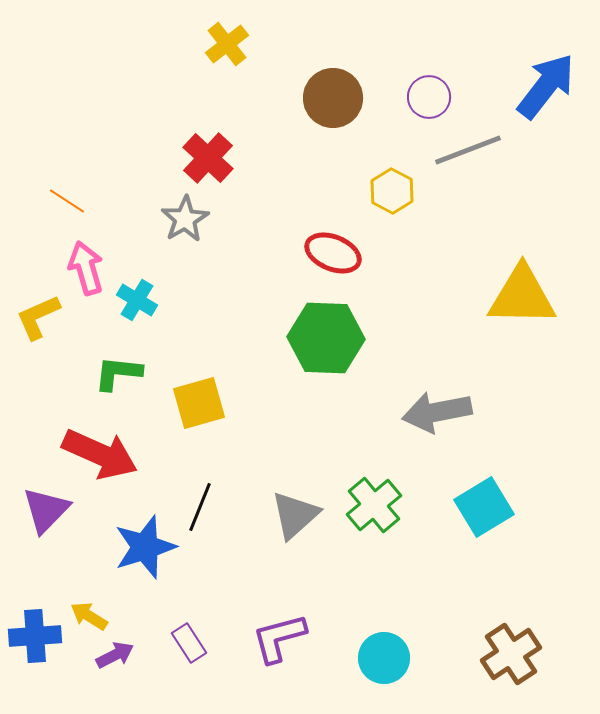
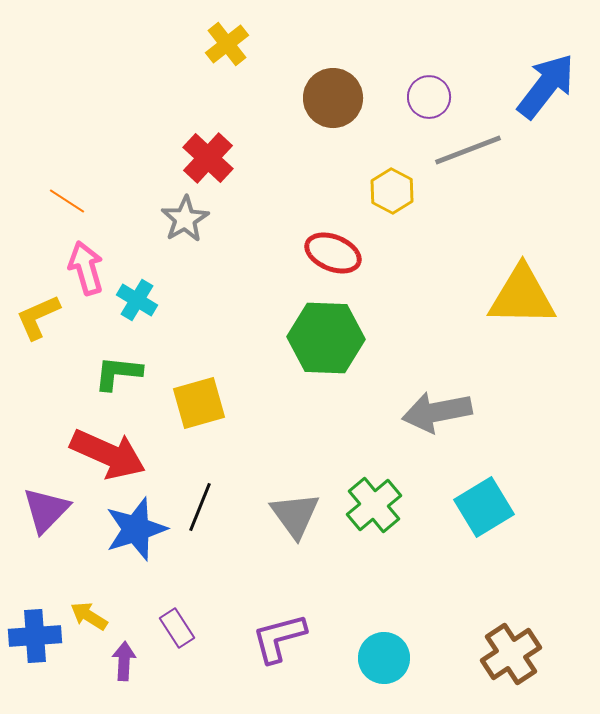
red arrow: moved 8 px right
gray triangle: rotated 24 degrees counterclockwise
blue star: moved 9 px left, 18 px up
purple rectangle: moved 12 px left, 15 px up
purple arrow: moved 9 px right, 6 px down; rotated 60 degrees counterclockwise
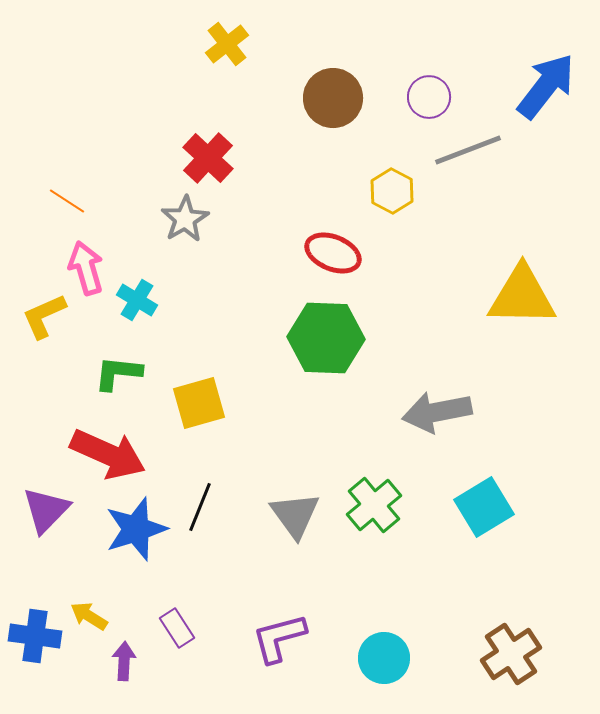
yellow L-shape: moved 6 px right, 1 px up
blue cross: rotated 12 degrees clockwise
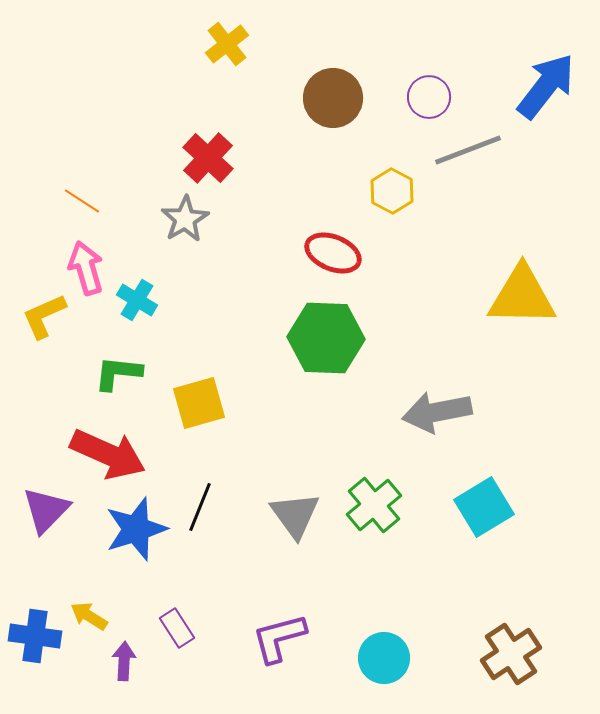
orange line: moved 15 px right
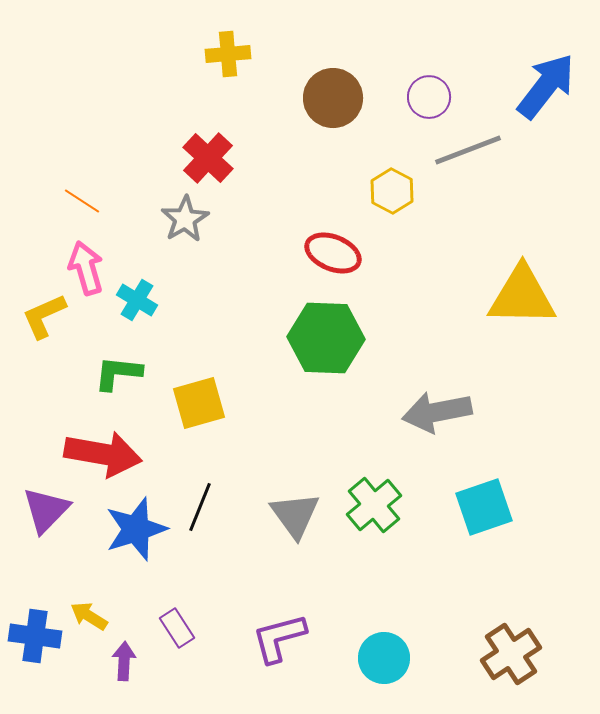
yellow cross: moved 1 px right, 10 px down; rotated 33 degrees clockwise
red arrow: moved 5 px left; rotated 14 degrees counterclockwise
cyan square: rotated 12 degrees clockwise
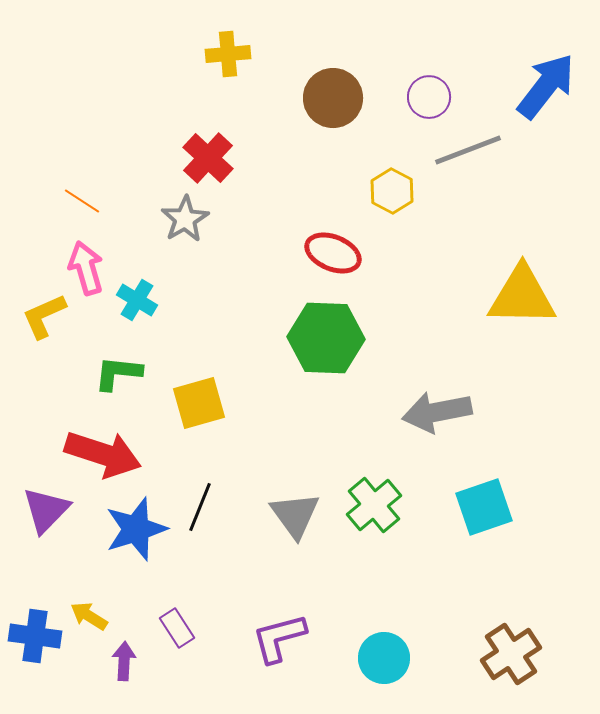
red arrow: rotated 8 degrees clockwise
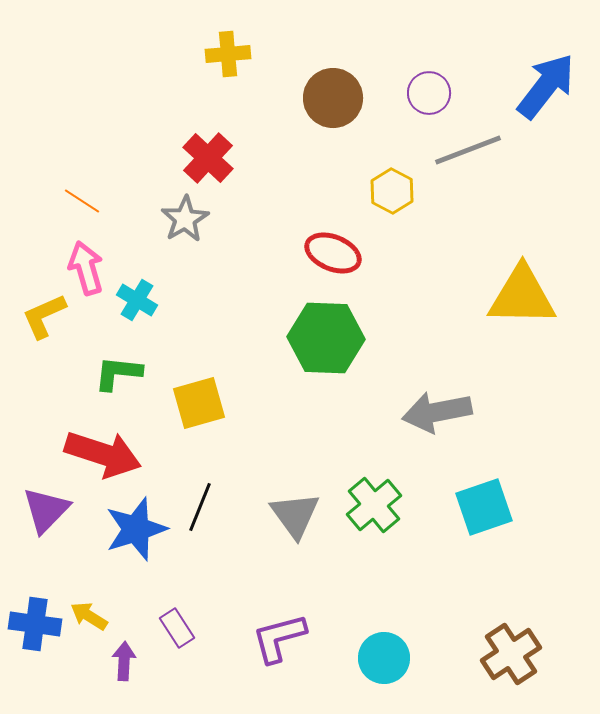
purple circle: moved 4 px up
blue cross: moved 12 px up
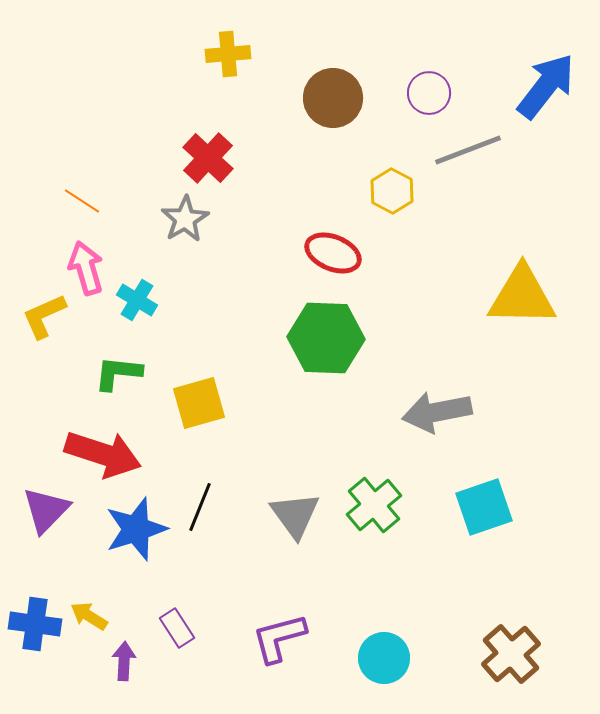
brown cross: rotated 8 degrees counterclockwise
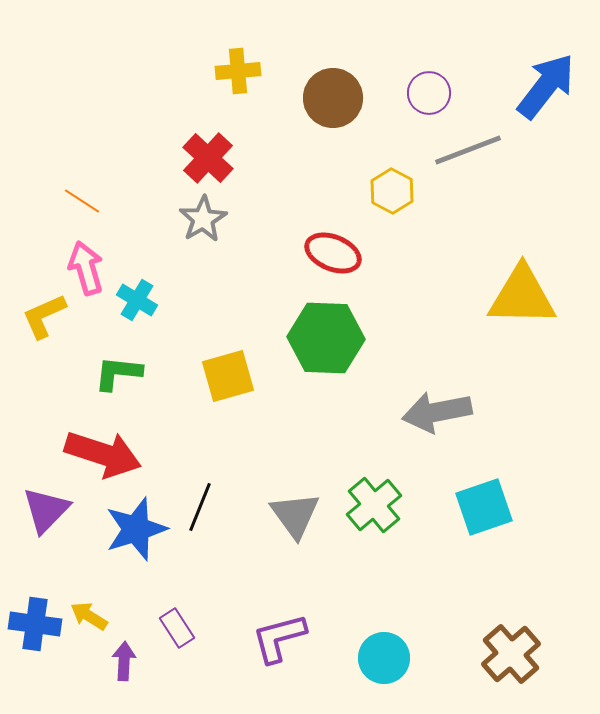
yellow cross: moved 10 px right, 17 px down
gray star: moved 18 px right
yellow square: moved 29 px right, 27 px up
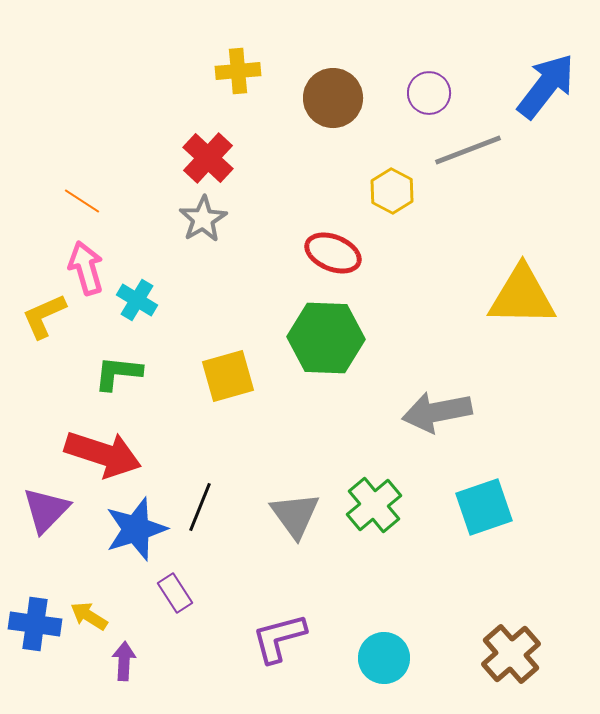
purple rectangle: moved 2 px left, 35 px up
